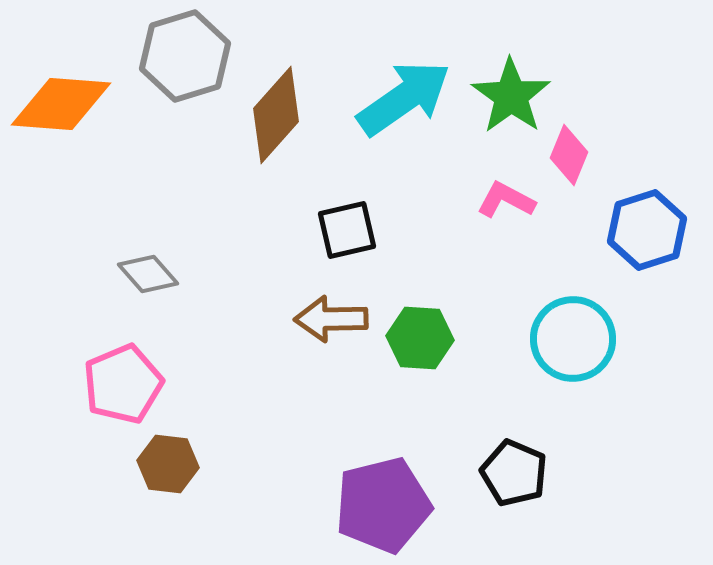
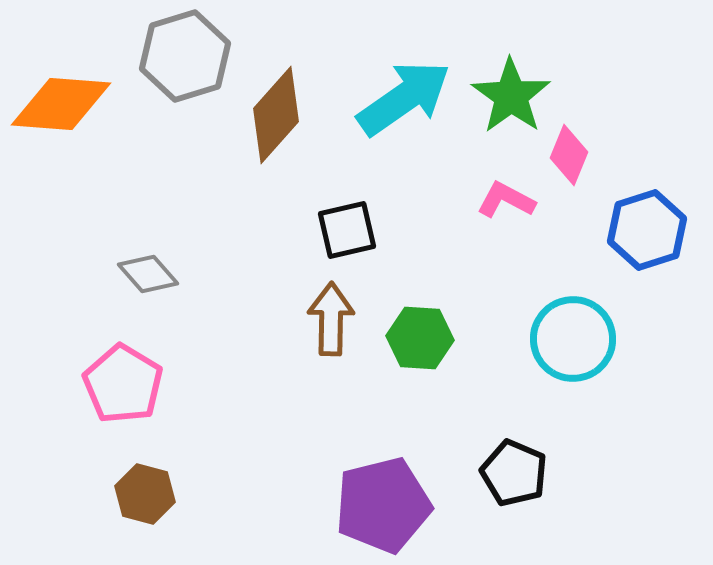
brown arrow: rotated 92 degrees clockwise
pink pentagon: rotated 18 degrees counterclockwise
brown hexagon: moved 23 px left, 30 px down; rotated 8 degrees clockwise
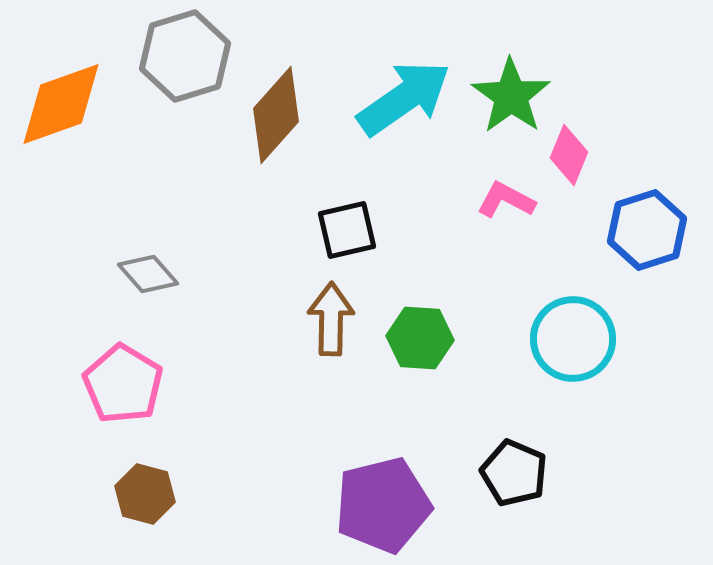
orange diamond: rotated 24 degrees counterclockwise
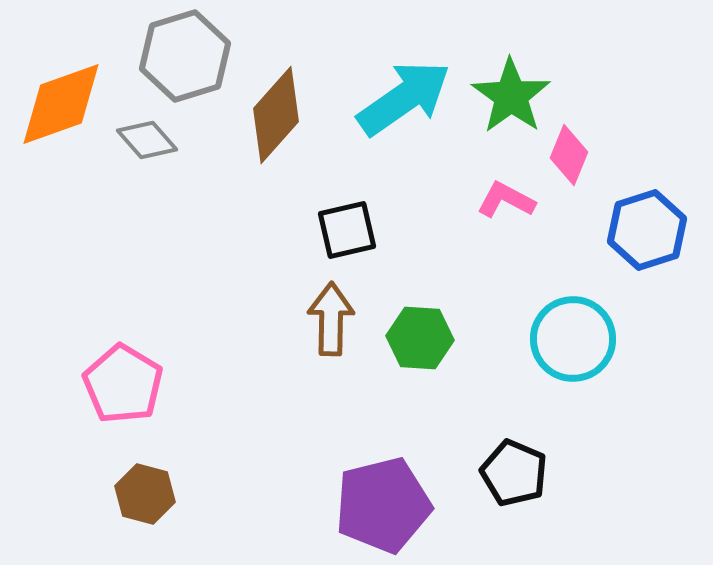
gray diamond: moved 1 px left, 134 px up
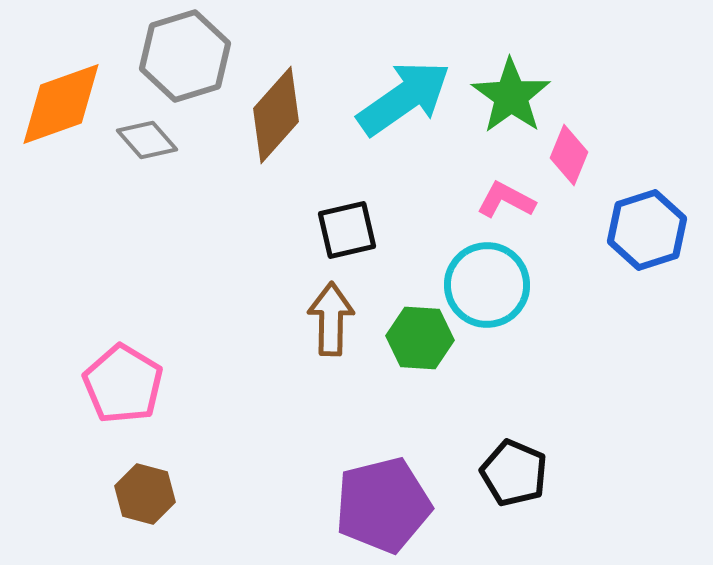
cyan circle: moved 86 px left, 54 px up
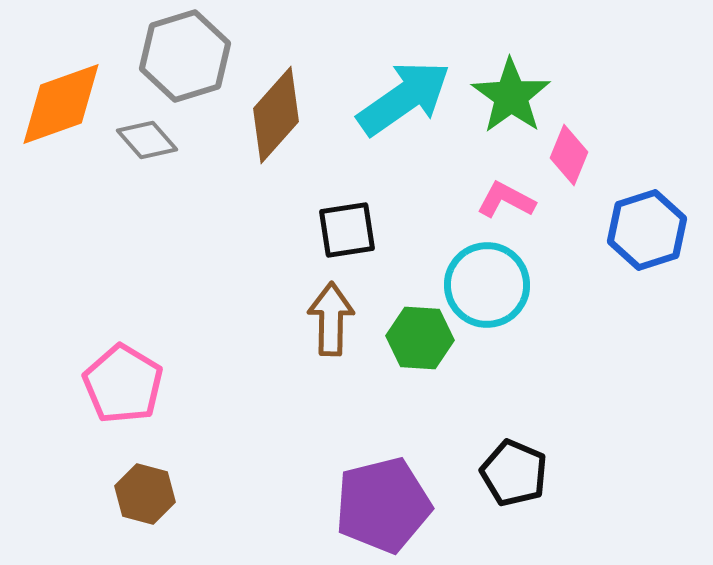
black square: rotated 4 degrees clockwise
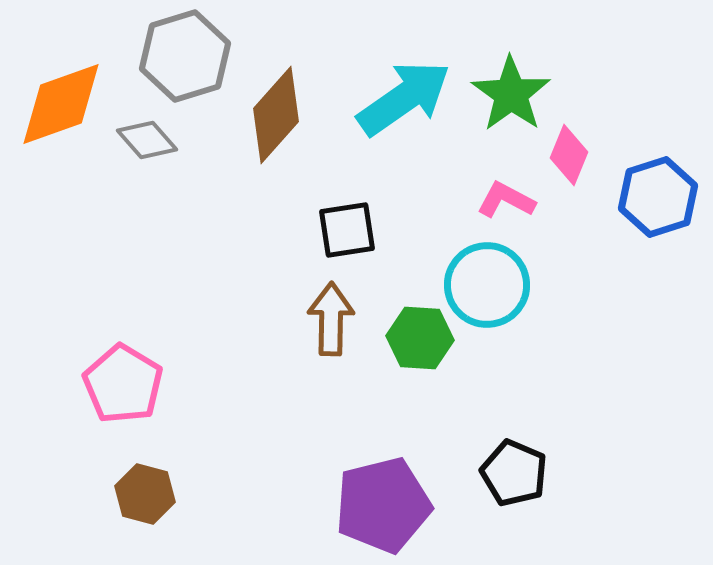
green star: moved 2 px up
blue hexagon: moved 11 px right, 33 px up
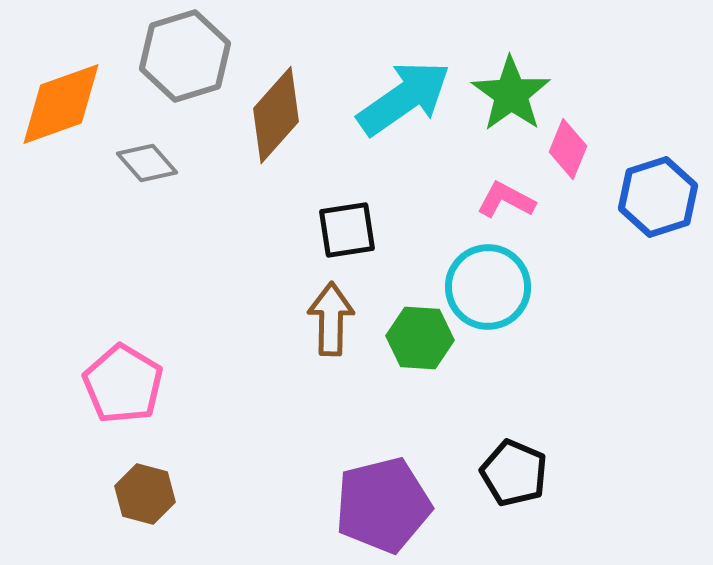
gray diamond: moved 23 px down
pink diamond: moved 1 px left, 6 px up
cyan circle: moved 1 px right, 2 px down
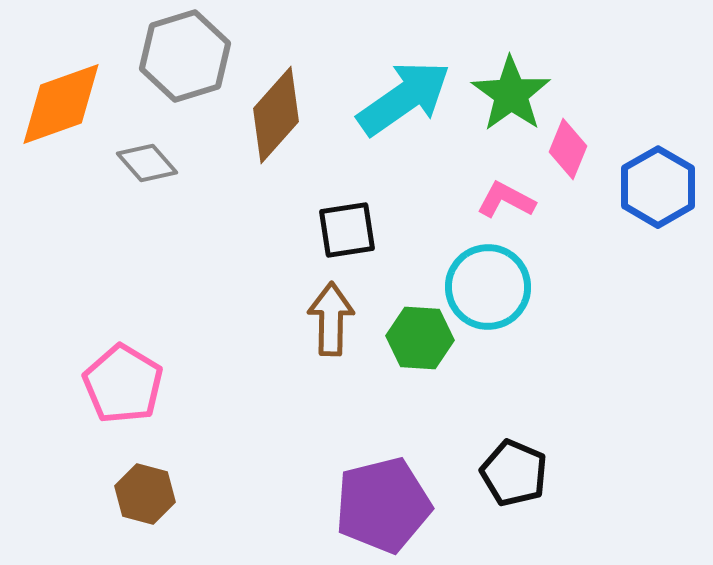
blue hexagon: moved 10 px up; rotated 12 degrees counterclockwise
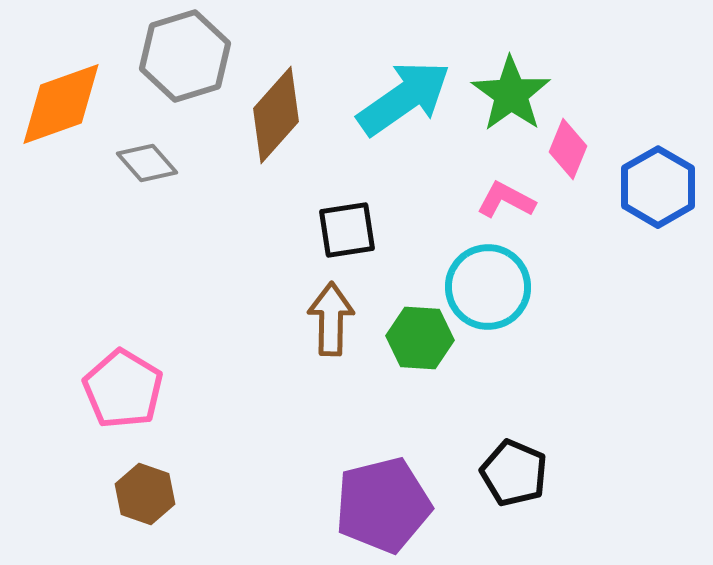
pink pentagon: moved 5 px down
brown hexagon: rotated 4 degrees clockwise
